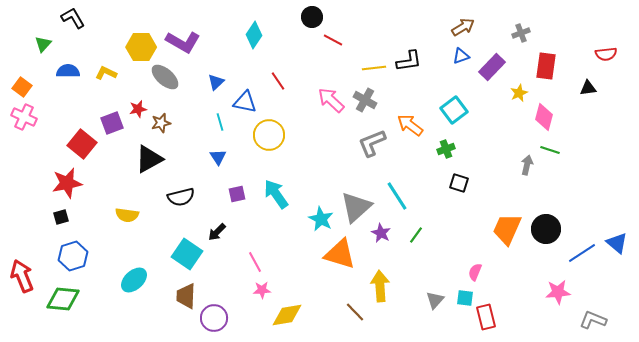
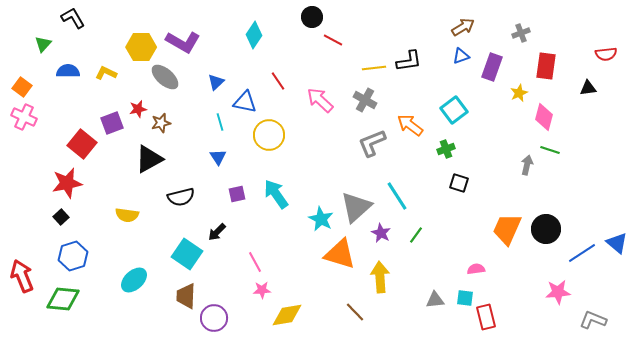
purple rectangle at (492, 67): rotated 24 degrees counterclockwise
pink arrow at (331, 100): moved 11 px left
black square at (61, 217): rotated 28 degrees counterclockwise
pink semicircle at (475, 272): moved 1 px right, 3 px up; rotated 60 degrees clockwise
yellow arrow at (380, 286): moved 9 px up
gray triangle at (435, 300): rotated 42 degrees clockwise
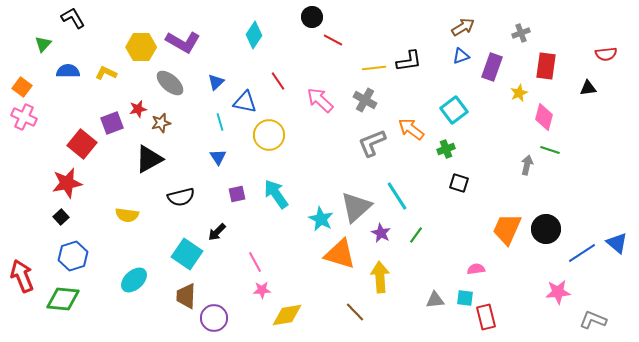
gray ellipse at (165, 77): moved 5 px right, 6 px down
orange arrow at (410, 125): moved 1 px right, 4 px down
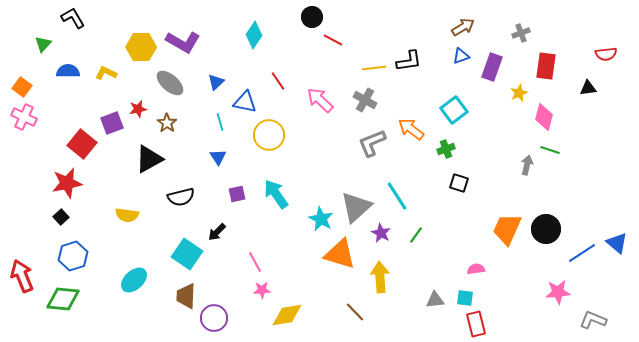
brown star at (161, 123): moved 6 px right; rotated 24 degrees counterclockwise
red rectangle at (486, 317): moved 10 px left, 7 px down
